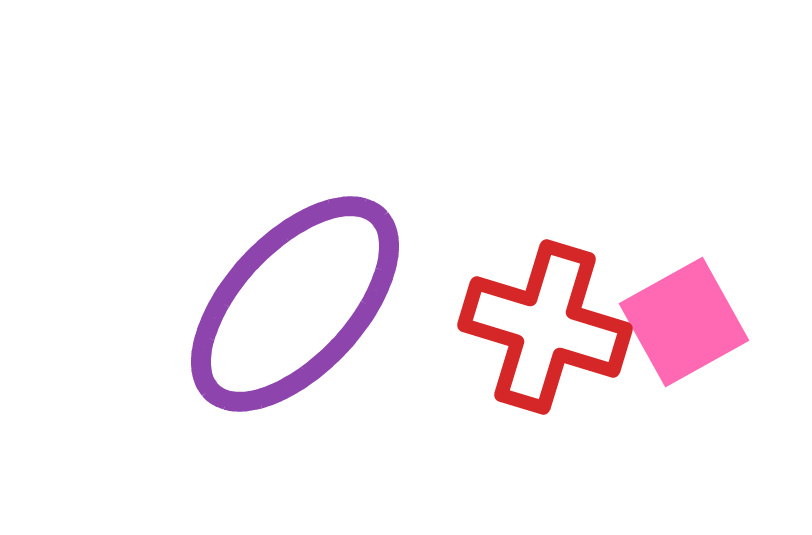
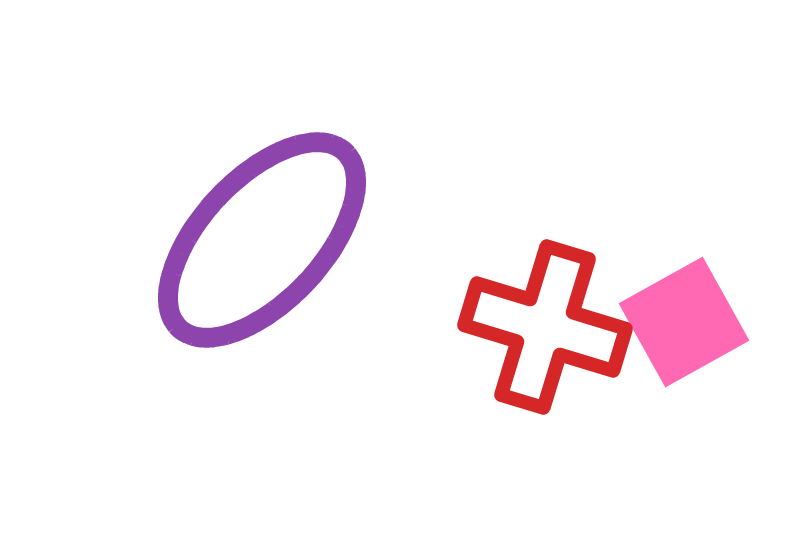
purple ellipse: moved 33 px left, 64 px up
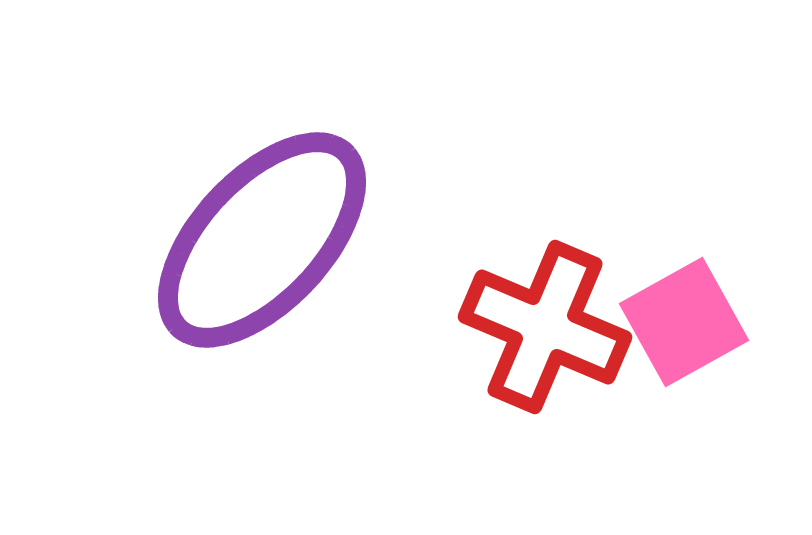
red cross: rotated 6 degrees clockwise
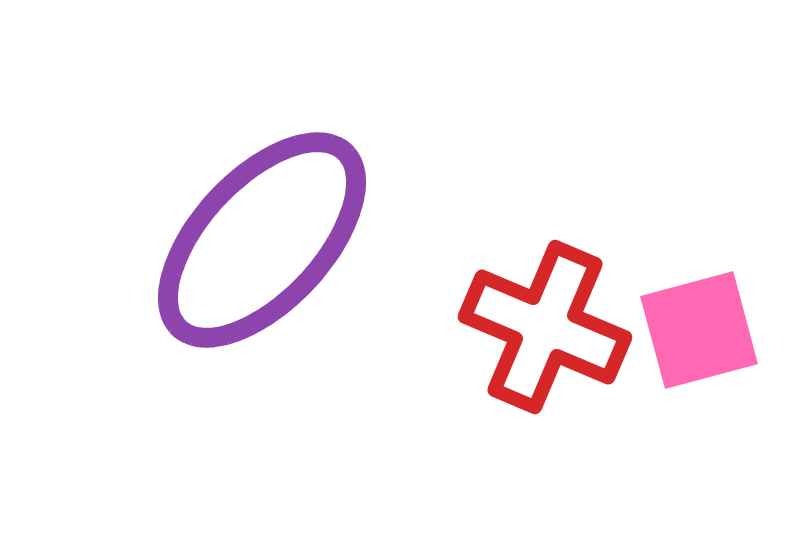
pink square: moved 15 px right, 8 px down; rotated 14 degrees clockwise
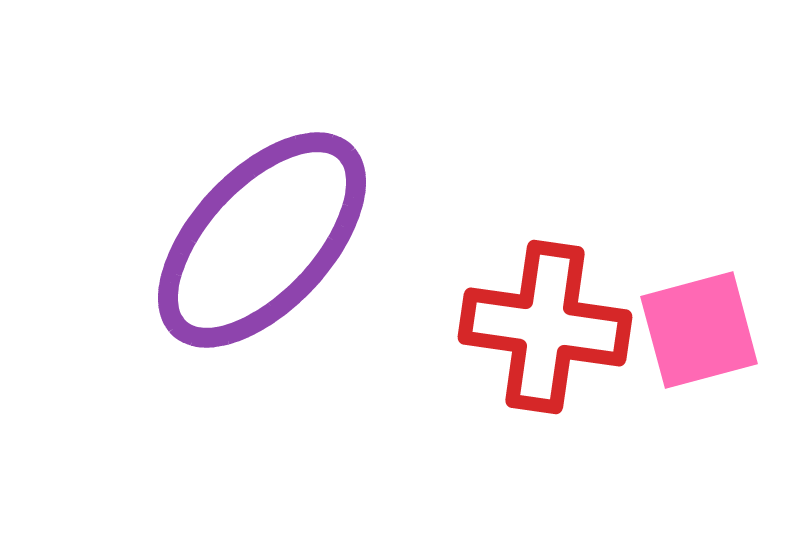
red cross: rotated 15 degrees counterclockwise
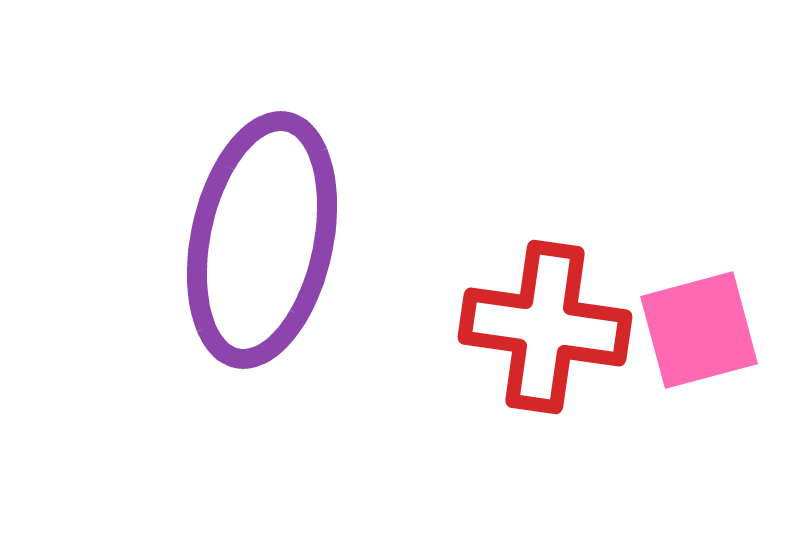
purple ellipse: rotated 31 degrees counterclockwise
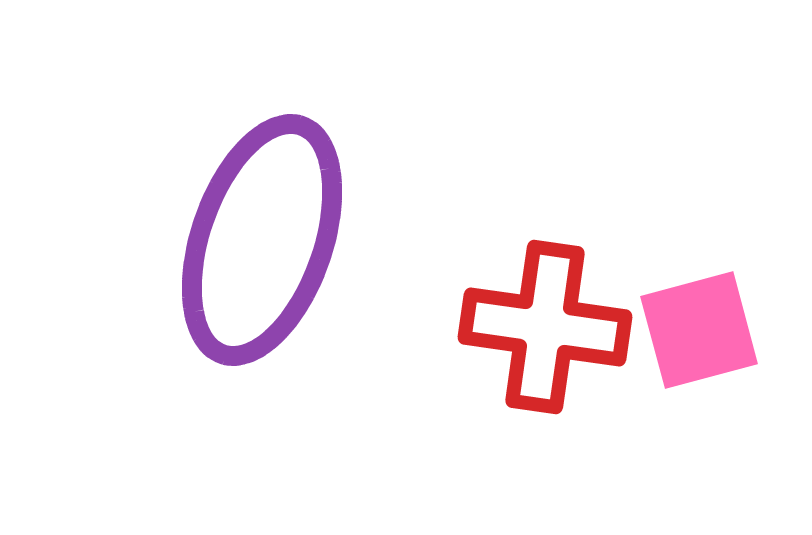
purple ellipse: rotated 7 degrees clockwise
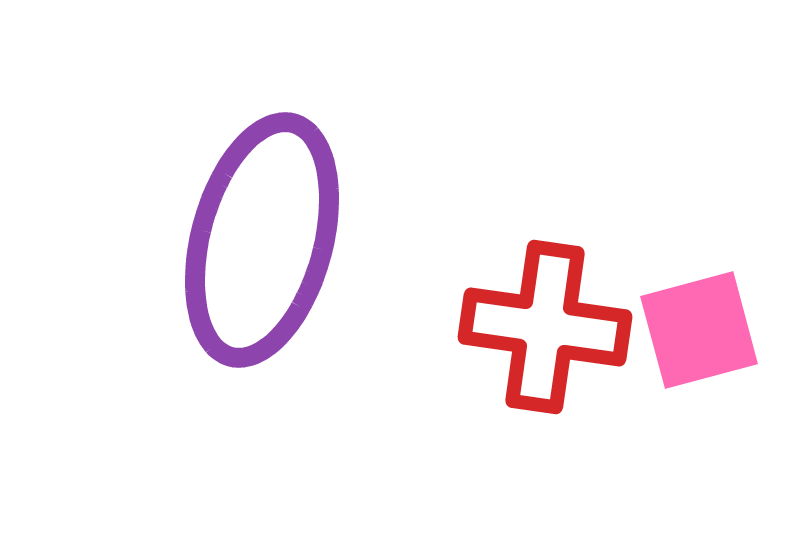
purple ellipse: rotated 4 degrees counterclockwise
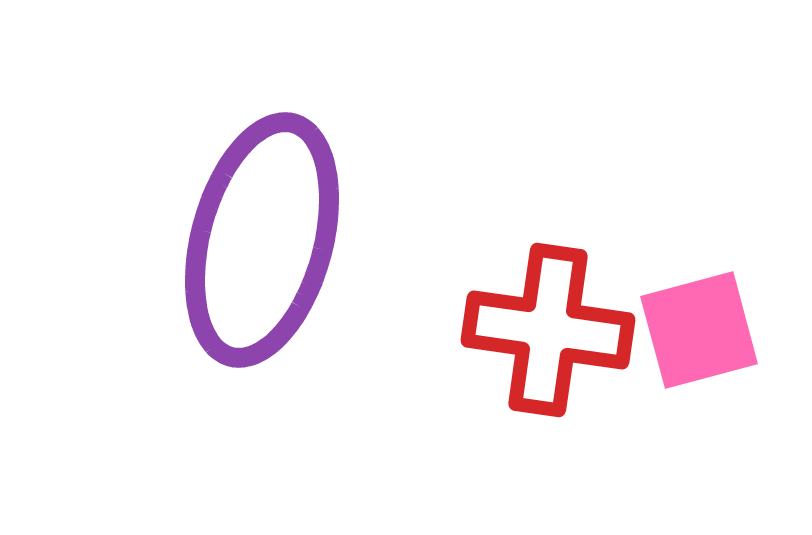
red cross: moved 3 px right, 3 px down
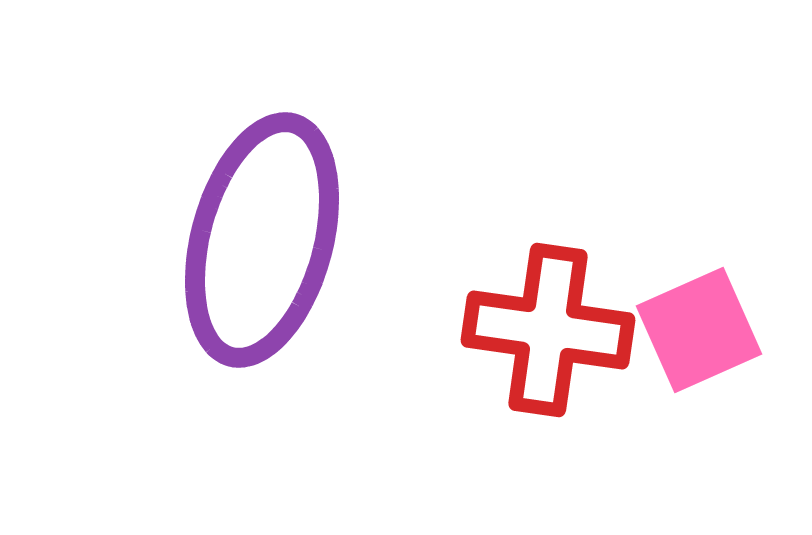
pink square: rotated 9 degrees counterclockwise
